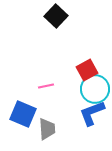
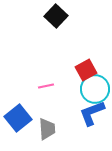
red square: moved 1 px left
blue square: moved 5 px left, 4 px down; rotated 28 degrees clockwise
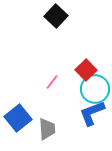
red square: rotated 15 degrees counterclockwise
pink line: moved 6 px right, 4 px up; rotated 42 degrees counterclockwise
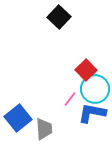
black square: moved 3 px right, 1 px down
pink line: moved 18 px right, 17 px down
blue L-shape: rotated 32 degrees clockwise
gray trapezoid: moved 3 px left
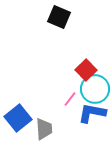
black square: rotated 20 degrees counterclockwise
